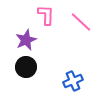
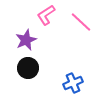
pink L-shape: rotated 125 degrees counterclockwise
black circle: moved 2 px right, 1 px down
blue cross: moved 2 px down
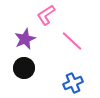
pink line: moved 9 px left, 19 px down
purple star: moved 1 px left, 1 px up
black circle: moved 4 px left
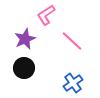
blue cross: rotated 12 degrees counterclockwise
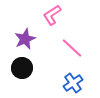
pink L-shape: moved 6 px right
pink line: moved 7 px down
black circle: moved 2 px left
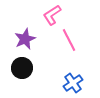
pink line: moved 3 px left, 8 px up; rotated 20 degrees clockwise
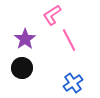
purple star: rotated 10 degrees counterclockwise
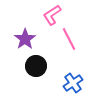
pink line: moved 1 px up
black circle: moved 14 px right, 2 px up
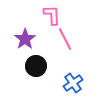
pink L-shape: rotated 120 degrees clockwise
pink line: moved 4 px left
